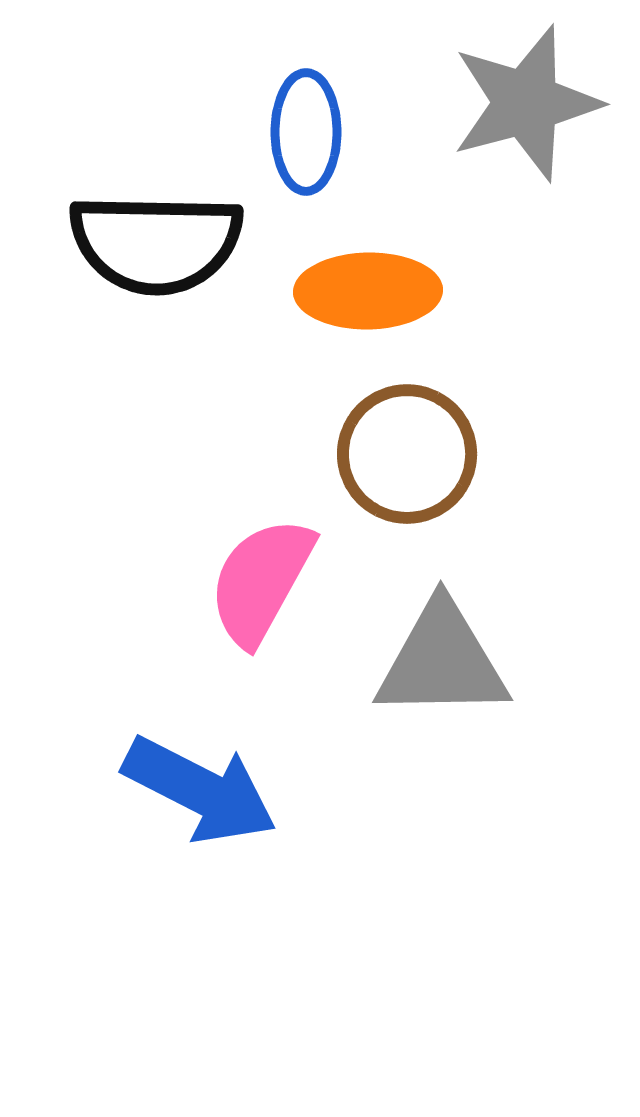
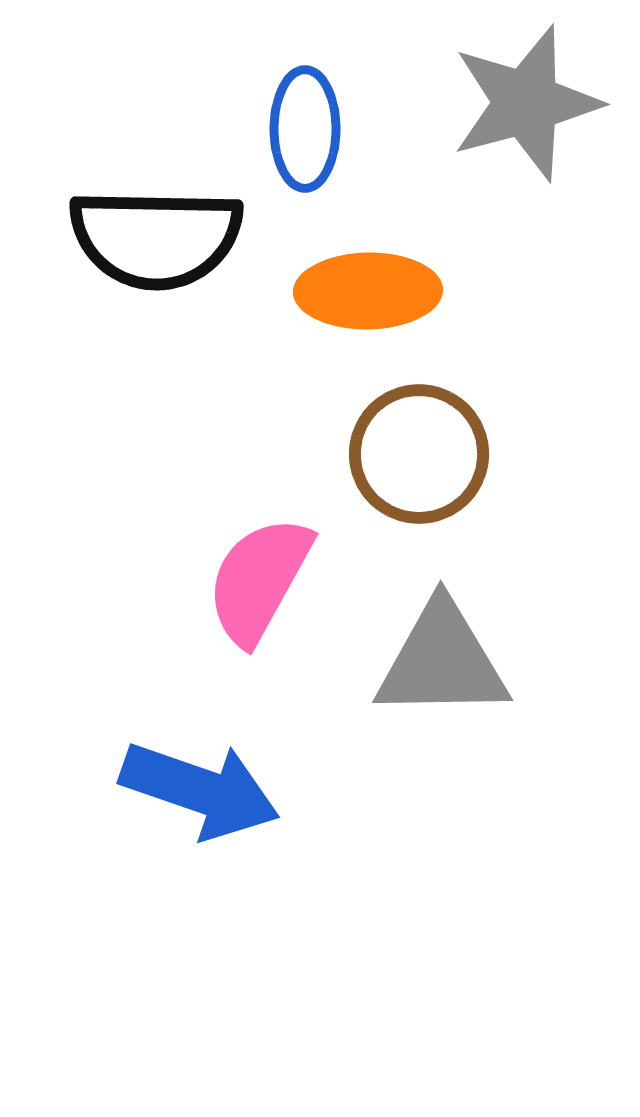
blue ellipse: moved 1 px left, 3 px up
black semicircle: moved 5 px up
brown circle: moved 12 px right
pink semicircle: moved 2 px left, 1 px up
blue arrow: rotated 8 degrees counterclockwise
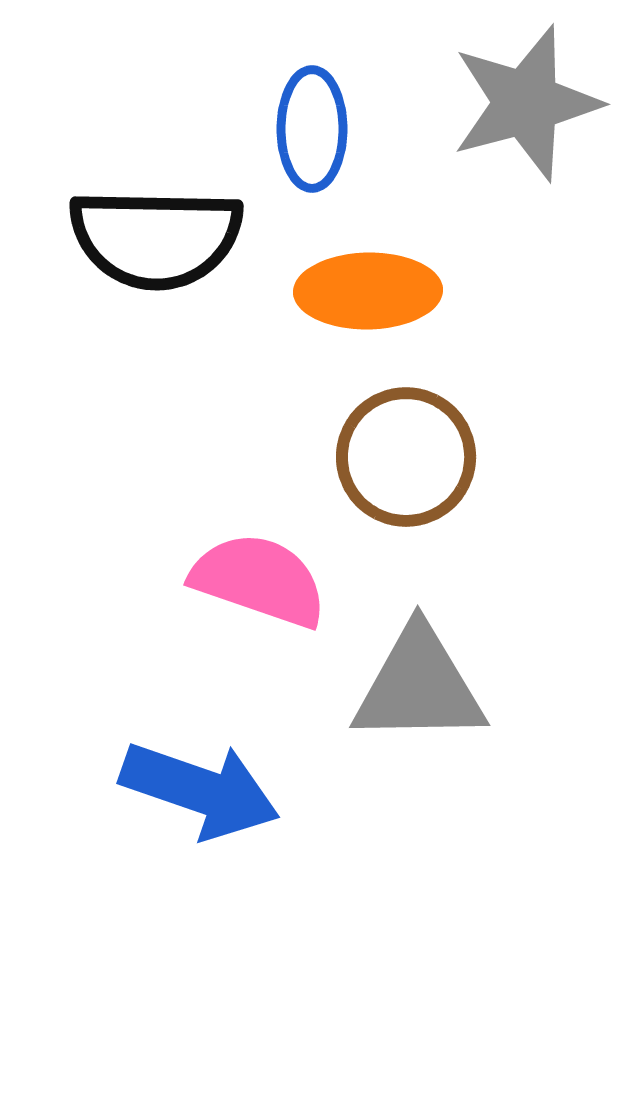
blue ellipse: moved 7 px right
brown circle: moved 13 px left, 3 px down
pink semicircle: rotated 80 degrees clockwise
gray triangle: moved 23 px left, 25 px down
